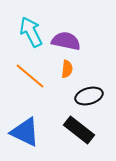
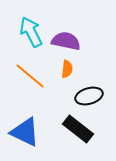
black rectangle: moved 1 px left, 1 px up
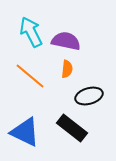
black rectangle: moved 6 px left, 1 px up
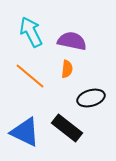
purple semicircle: moved 6 px right
black ellipse: moved 2 px right, 2 px down
black rectangle: moved 5 px left
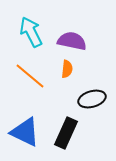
black ellipse: moved 1 px right, 1 px down
black rectangle: moved 1 px left, 5 px down; rotated 76 degrees clockwise
